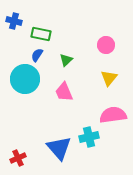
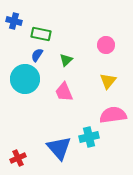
yellow triangle: moved 1 px left, 3 px down
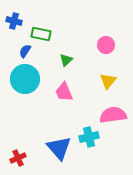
blue semicircle: moved 12 px left, 4 px up
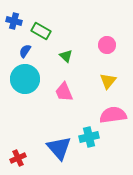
green rectangle: moved 3 px up; rotated 18 degrees clockwise
pink circle: moved 1 px right
green triangle: moved 4 px up; rotated 32 degrees counterclockwise
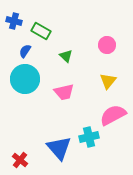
pink trapezoid: rotated 80 degrees counterclockwise
pink semicircle: rotated 20 degrees counterclockwise
red cross: moved 2 px right, 2 px down; rotated 28 degrees counterclockwise
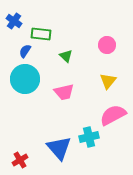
blue cross: rotated 21 degrees clockwise
green rectangle: moved 3 px down; rotated 24 degrees counterclockwise
red cross: rotated 21 degrees clockwise
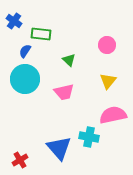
green triangle: moved 3 px right, 4 px down
pink semicircle: rotated 16 degrees clockwise
cyan cross: rotated 24 degrees clockwise
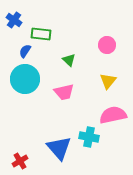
blue cross: moved 1 px up
red cross: moved 1 px down
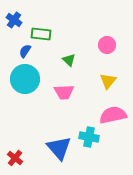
pink trapezoid: rotated 10 degrees clockwise
red cross: moved 5 px left, 3 px up; rotated 21 degrees counterclockwise
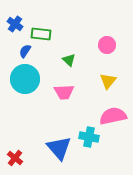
blue cross: moved 1 px right, 4 px down
pink semicircle: moved 1 px down
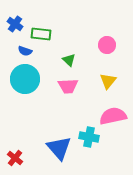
blue semicircle: rotated 104 degrees counterclockwise
pink trapezoid: moved 4 px right, 6 px up
